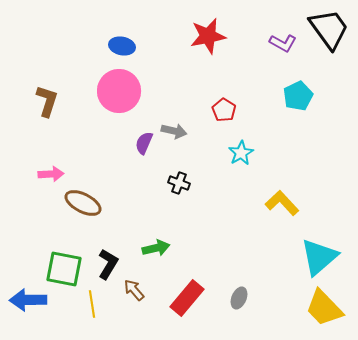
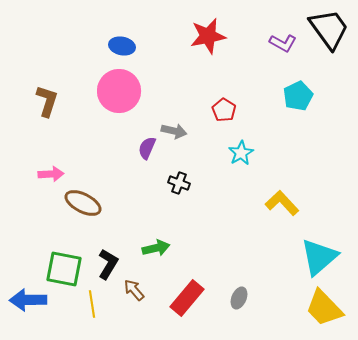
purple semicircle: moved 3 px right, 5 px down
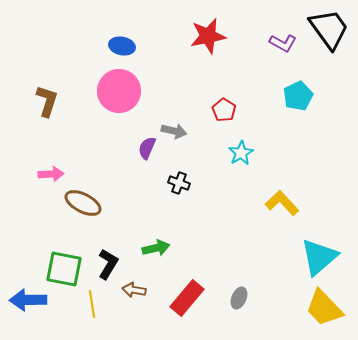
brown arrow: rotated 40 degrees counterclockwise
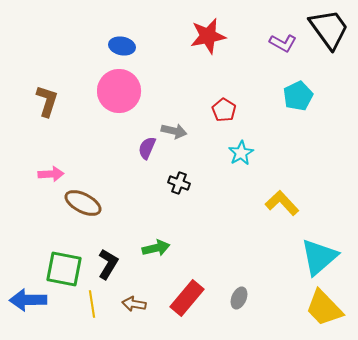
brown arrow: moved 14 px down
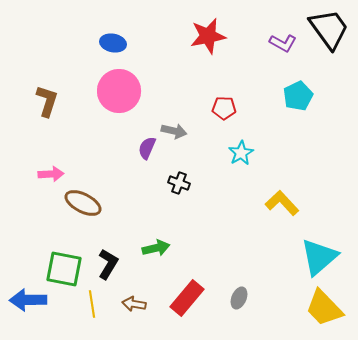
blue ellipse: moved 9 px left, 3 px up
red pentagon: moved 2 px up; rotated 30 degrees counterclockwise
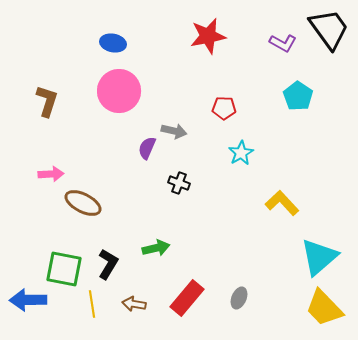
cyan pentagon: rotated 12 degrees counterclockwise
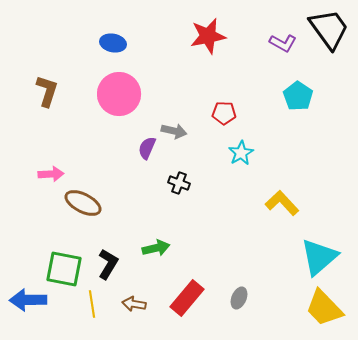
pink circle: moved 3 px down
brown L-shape: moved 10 px up
red pentagon: moved 5 px down
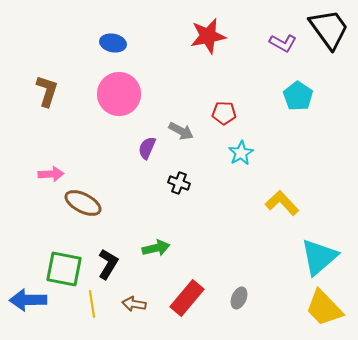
gray arrow: moved 7 px right; rotated 15 degrees clockwise
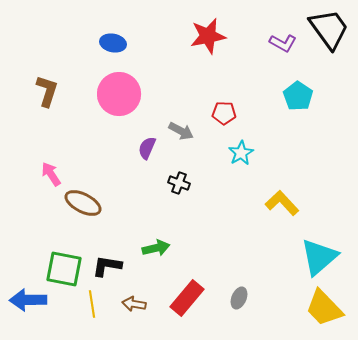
pink arrow: rotated 120 degrees counterclockwise
black L-shape: moved 1 px left, 2 px down; rotated 112 degrees counterclockwise
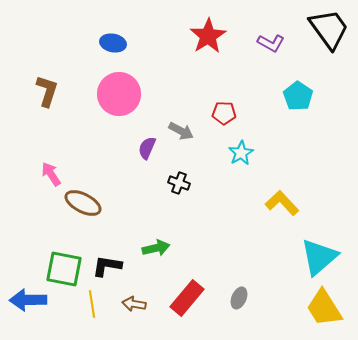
red star: rotated 21 degrees counterclockwise
purple L-shape: moved 12 px left
yellow trapezoid: rotated 12 degrees clockwise
